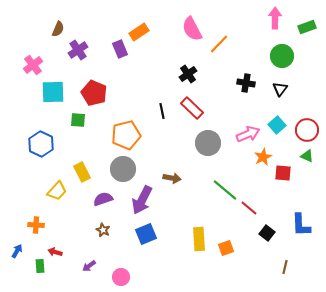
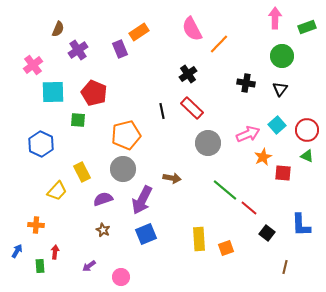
red arrow at (55, 252): rotated 80 degrees clockwise
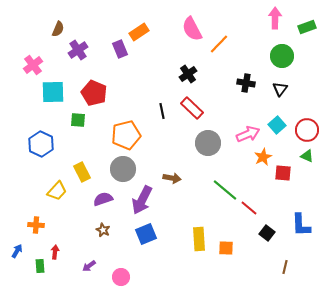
orange square at (226, 248): rotated 21 degrees clockwise
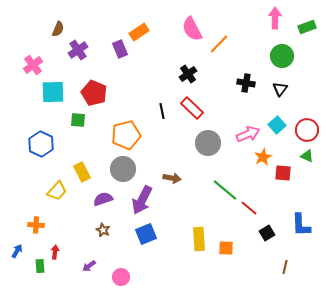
black square at (267, 233): rotated 21 degrees clockwise
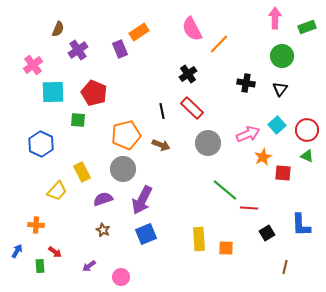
brown arrow at (172, 178): moved 11 px left, 33 px up; rotated 12 degrees clockwise
red line at (249, 208): rotated 36 degrees counterclockwise
red arrow at (55, 252): rotated 120 degrees clockwise
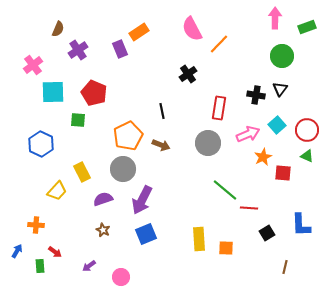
black cross at (246, 83): moved 10 px right, 12 px down
red rectangle at (192, 108): moved 27 px right; rotated 55 degrees clockwise
orange pentagon at (126, 135): moved 2 px right, 1 px down; rotated 12 degrees counterclockwise
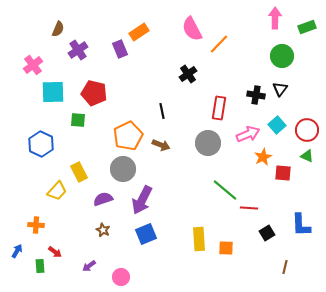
red pentagon at (94, 93): rotated 10 degrees counterclockwise
yellow rectangle at (82, 172): moved 3 px left
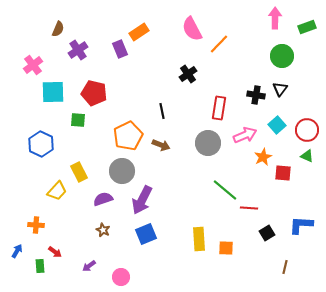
pink arrow at (248, 134): moved 3 px left, 1 px down
gray circle at (123, 169): moved 1 px left, 2 px down
blue L-shape at (301, 225): rotated 95 degrees clockwise
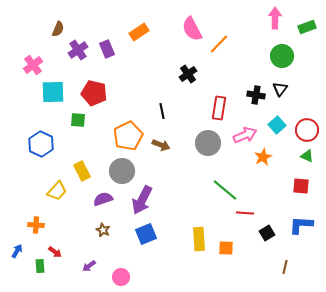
purple rectangle at (120, 49): moved 13 px left
yellow rectangle at (79, 172): moved 3 px right, 1 px up
red square at (283, 173): moved 18 px right, 13 px down
red line at (249, 208): moved 4 px left, 5 px down
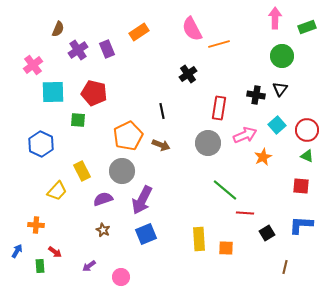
orange line at (219, 44): rotated 30 degrees clockwise
